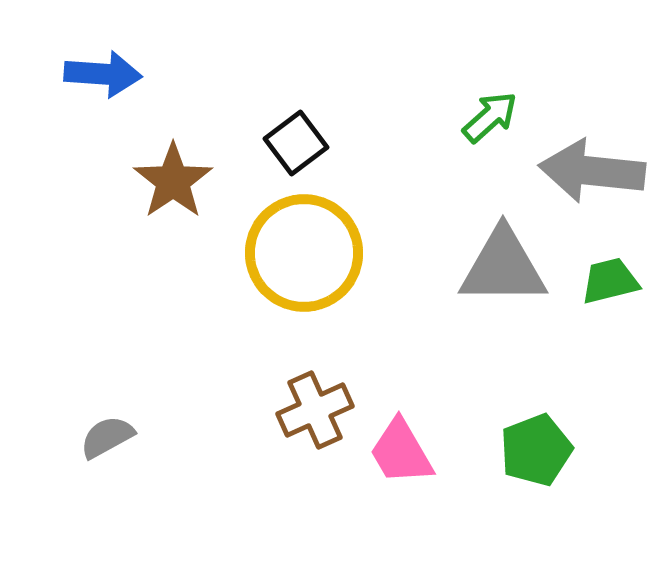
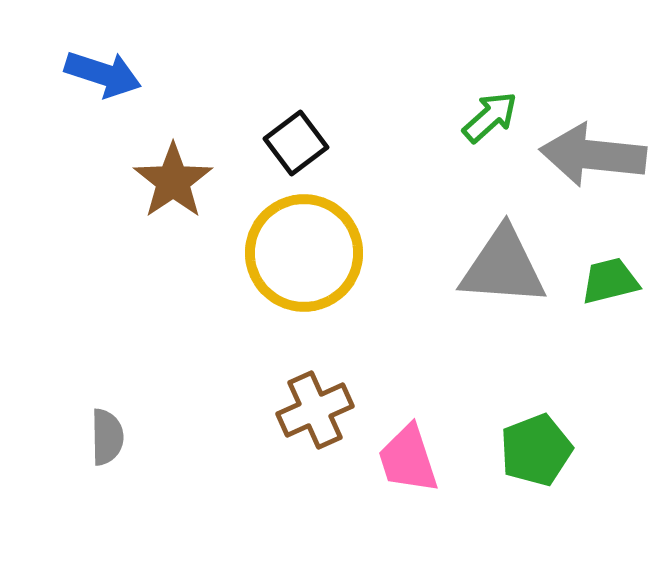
blue arrow: rotated 14 degrees clockwise
gray arrow: moved 1 px right, 16 px up
gray triangle: rotated 4 degrees clockwise
gray semicircle: rotated 118 degrees clockwise
pink trapezoid: moved 7 px right, 7 px down; rotated 12 degrees clockwise
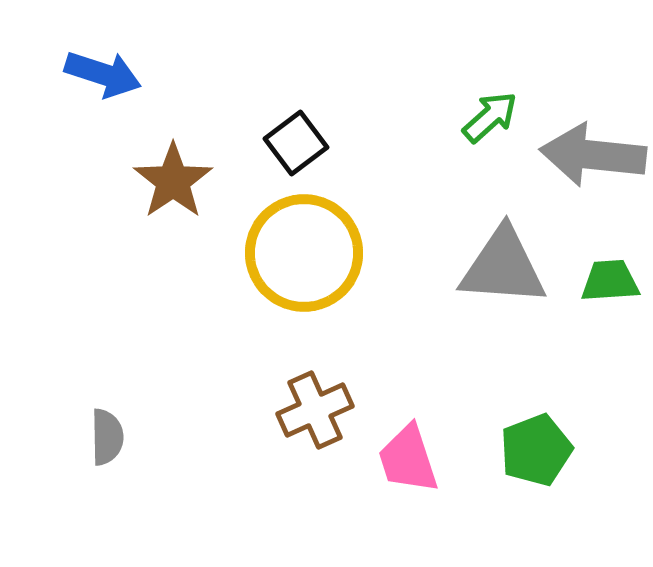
green trapezoid: rotated 10 degrees clockwise
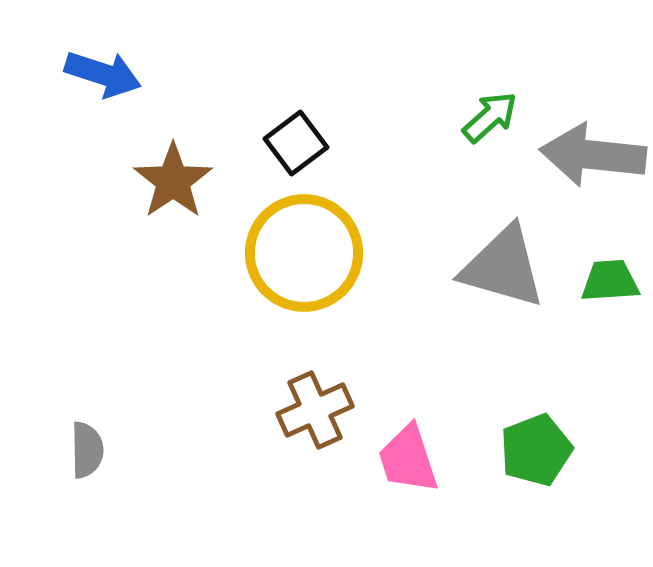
gray triangle: rotated 12 degrees clockwise
gray semicircle: moved 20 px left, 13 px down
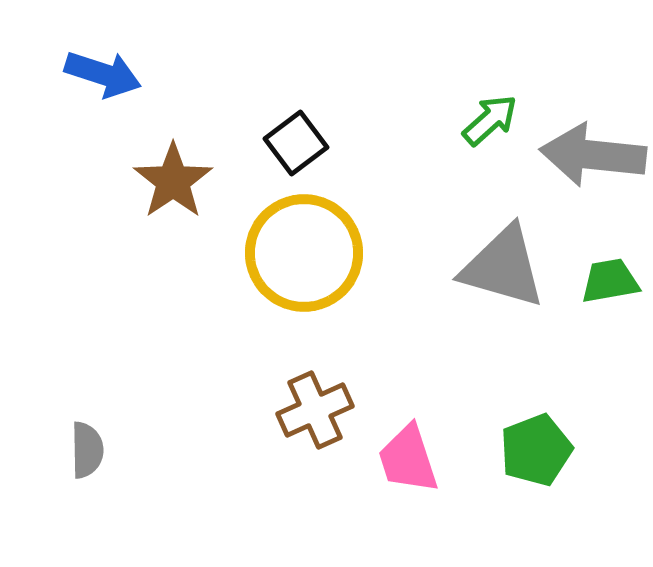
green arrow: moved 3 px down
green trapezoid: rotated 6 degrees counterclockwise
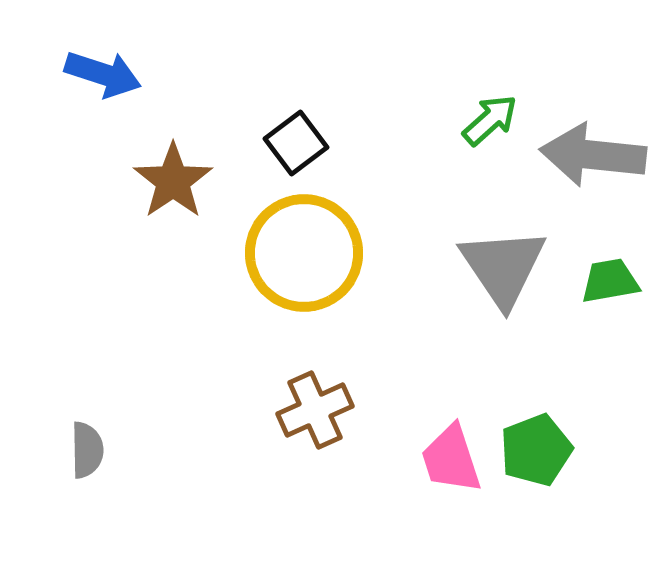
gray triangle: rotated 40 degrees clockwise
pink trapezoid: moved 43 px right
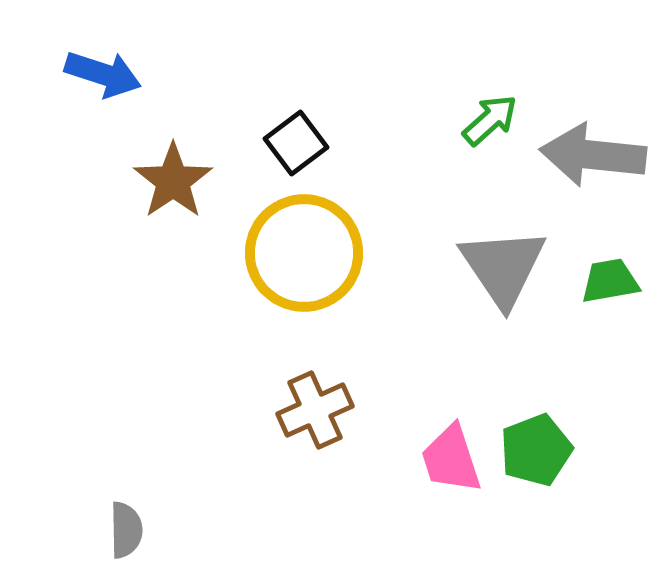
gray semicircle: moved 39 px right, 80 px down
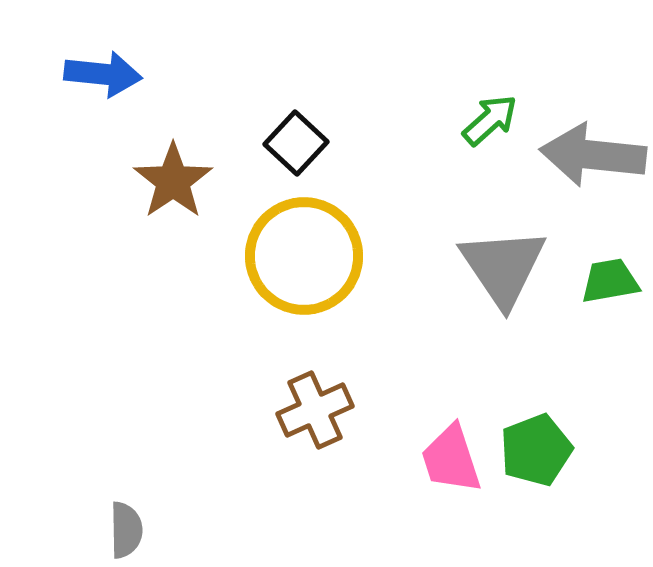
blue arrow: rotated 12 degrees counterclockwise
black square: rotated 10 degrees counterclockwise
yellow circle: moved 3 px down
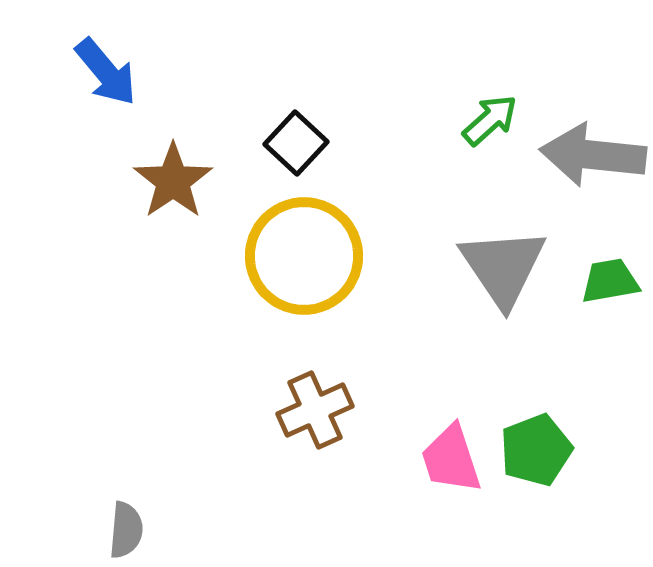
blue arrow: moved 3 px right, 2 px up; rotated 44 degrees clockwise
gray semicircle: rotated 6 degrees clockwise
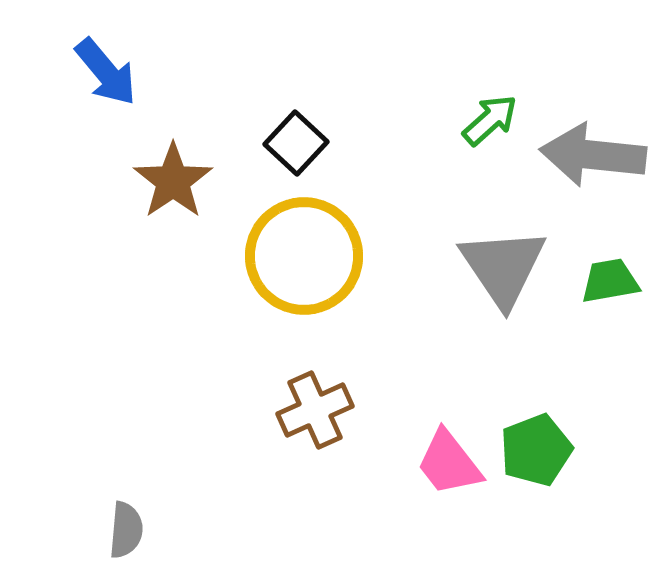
pink trapezoid: moved 2 px left, 4 px down; rotated 20 degrees counterclockwise
